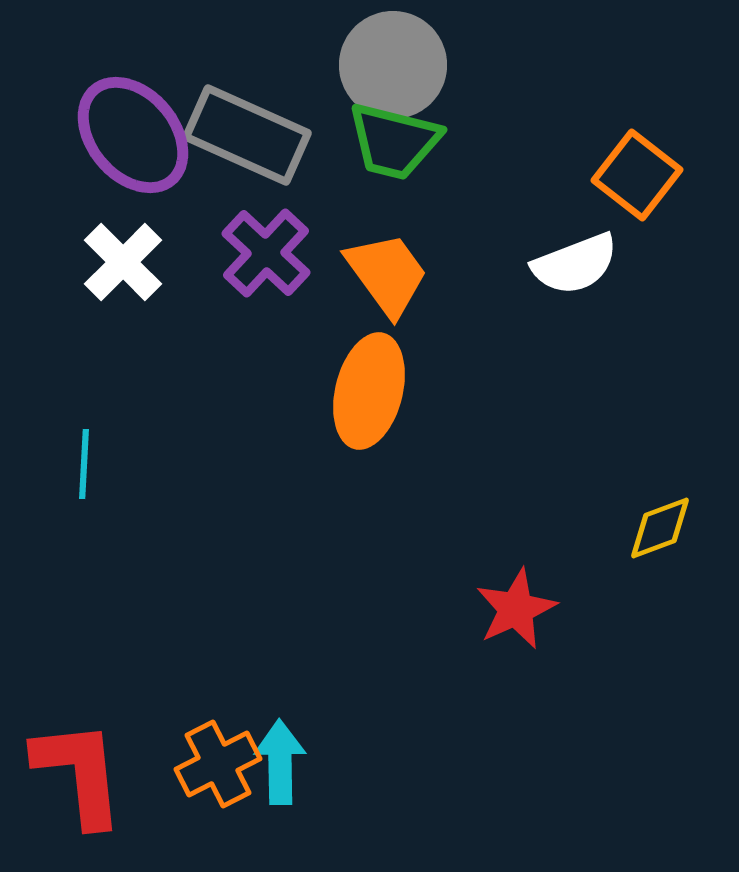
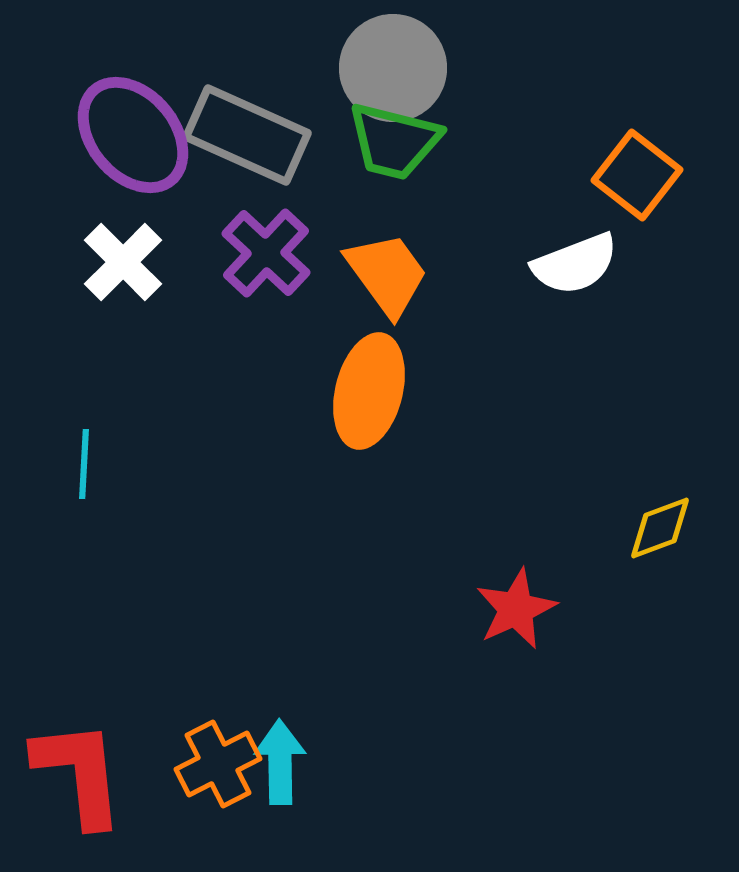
gray circle: moved 3 px down
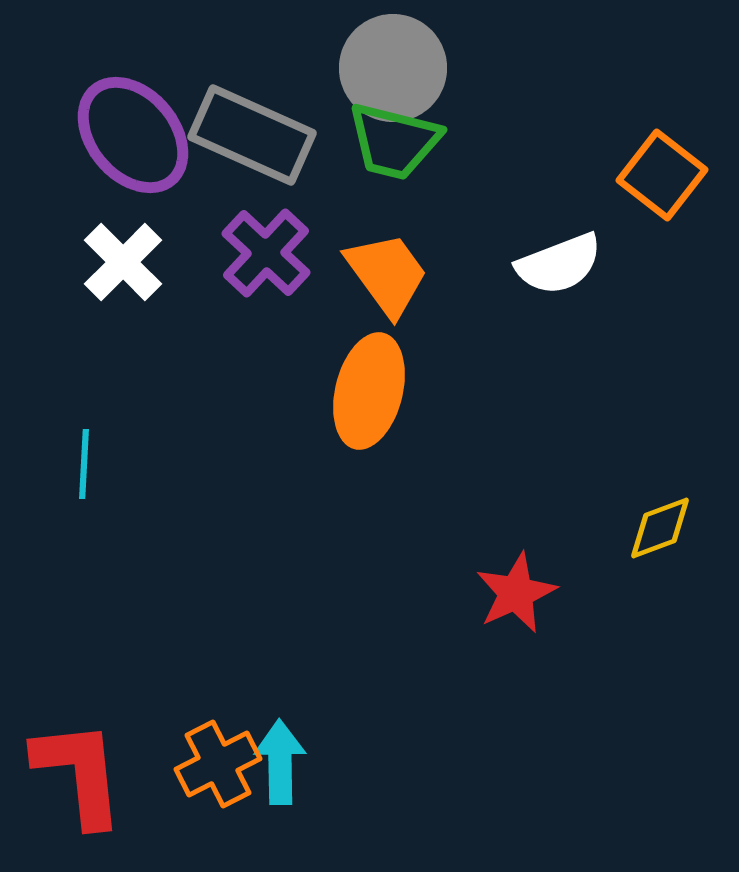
gray rectangle: moved 5 px right
orange square: moved 25 px right
white semicircle: moved 16 px left
red star: moved 16 px up
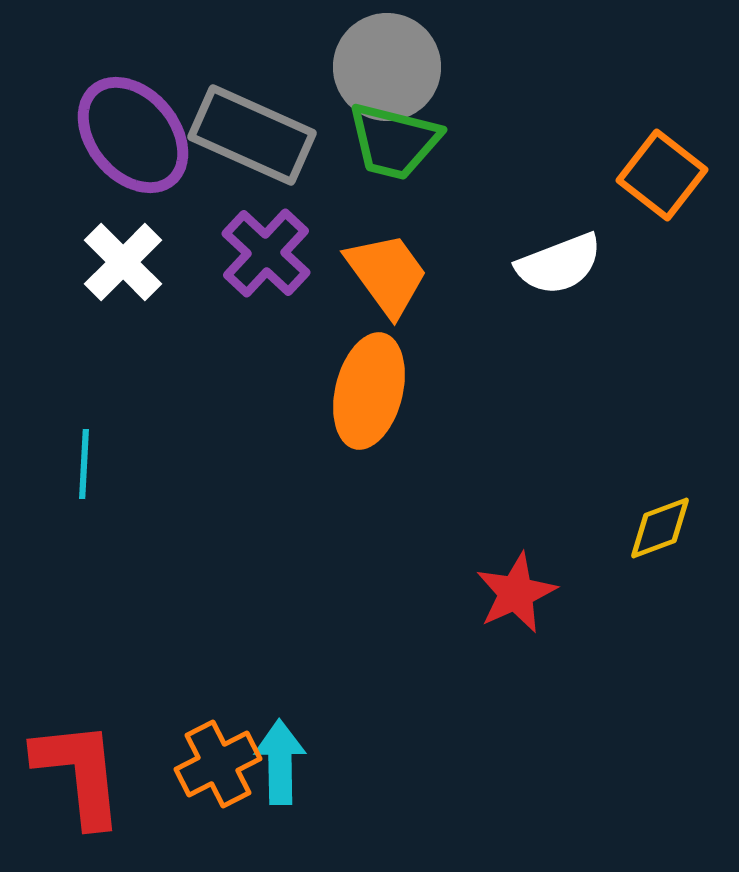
gray circle: moved 6 px left, 1 px up
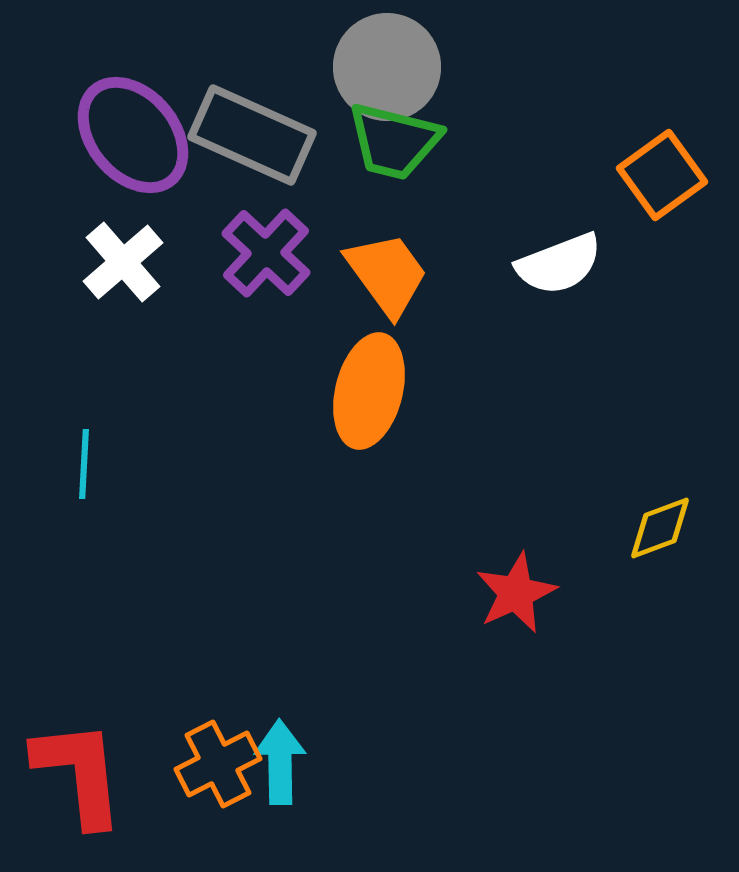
orange square: rotated 16 degrees clockwise
white cross: rotated 4 degrees clockwise
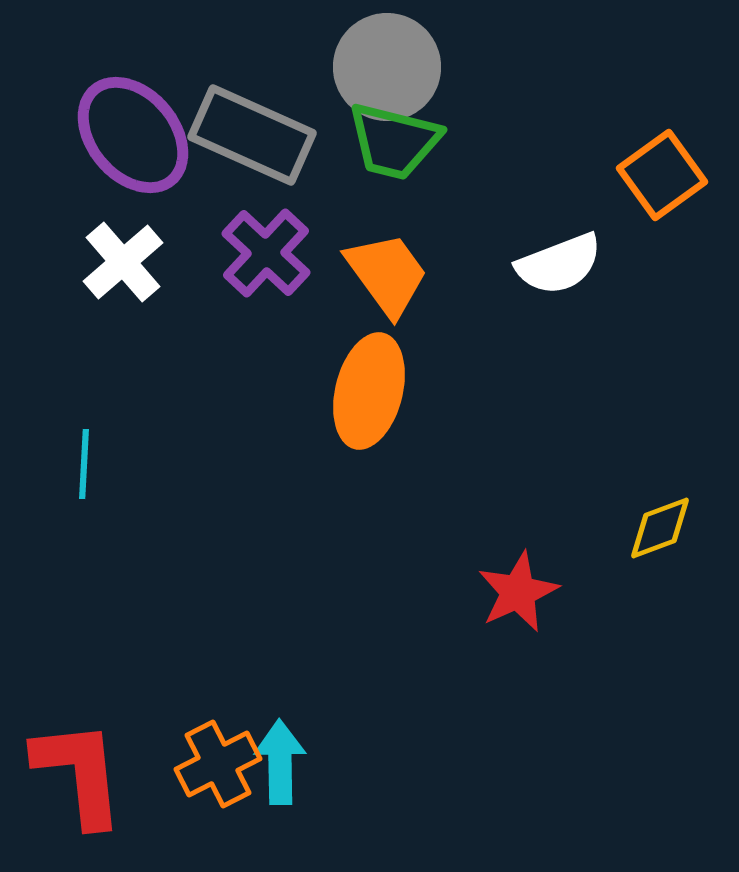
red star: moved 2 px right, 1 px up
